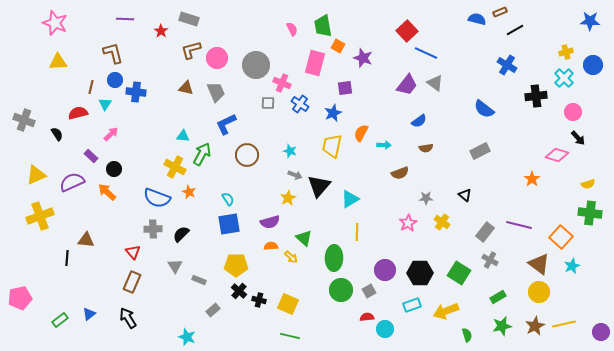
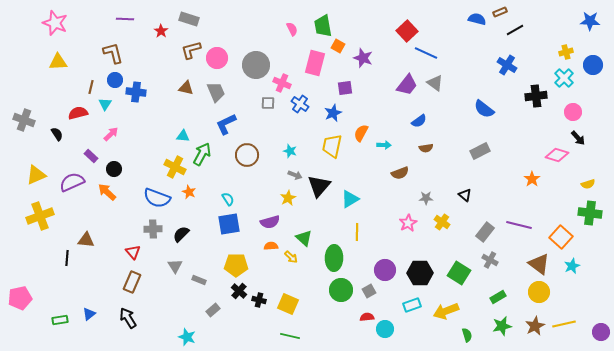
green rectangle at (60, 320): rotated 28 degrees clockwise
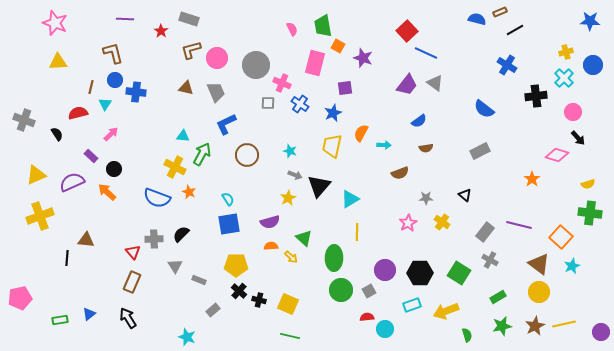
gray cross at (153, 229): moved 1 px right, 10 px down
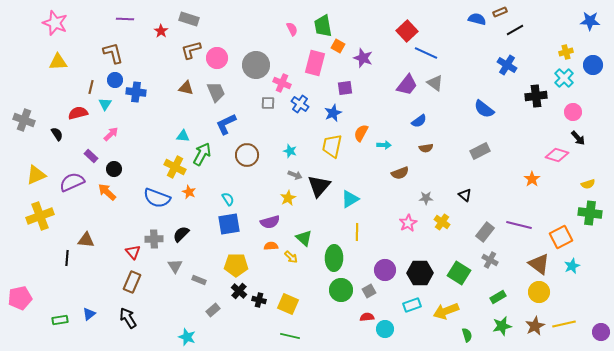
orange square at (561, 237): rotated 20 degrees clockwise
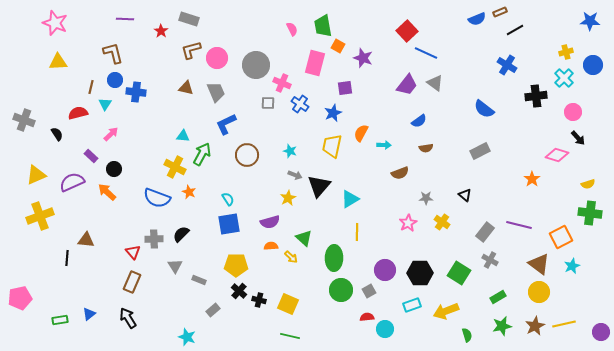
blue semicircle at (477, 19): rotated 144 degrees clockwise
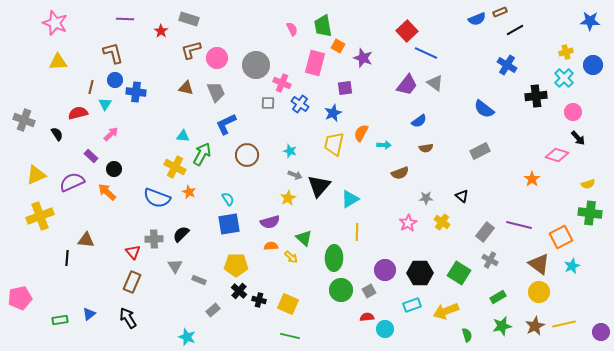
yellow trapezoid at (332, 146): moved 2 px right, 2 px up
black triangle at (465, 195): moved 3 px left, 1 px down
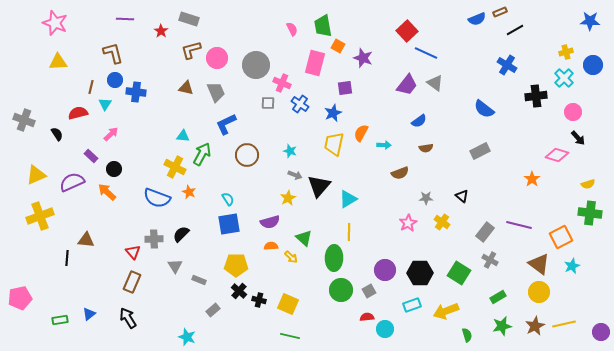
cyan triangle at (350, 199): moved 2 px left
yellow line at (357, 232): moved 8 px left
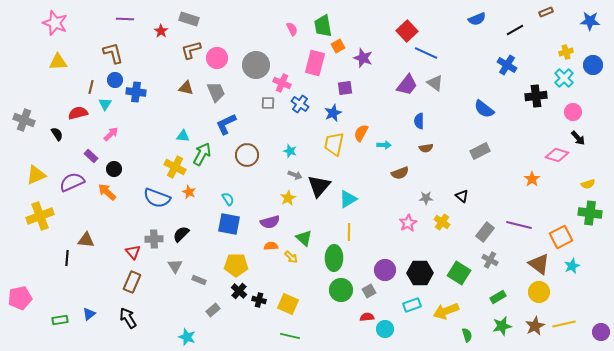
brown rectangle at (500, 12): moved 46 px right
orange square at (338, 46): rotated 32 degrees clockwise
blue semicircle at (419, 121): rotated 126 degrees clockwise
blue square at (229, 224): rotated 20 degrees clockwise
